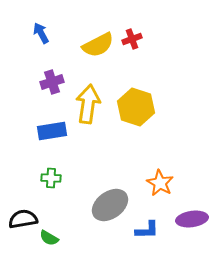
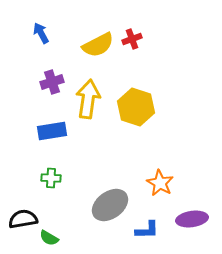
yellow arrow: moved 5 px up
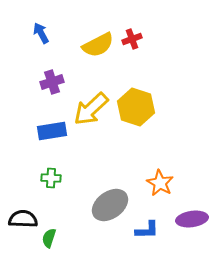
yellow arrow: moved 3 px right, 10 px down; rotated 141 degrees counterclockwise
black semicircle: rotated 12 degrees clockwise
green semicircle: rotated 78 degrees clockwise
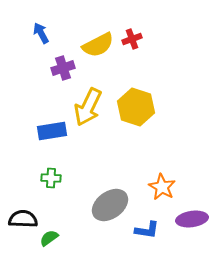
purple cross: moved 11 px right, 14 px up
yellow arrow: moved 3 px left, 2 px up; rotated 21 degrees counterclockwise
orange star: moved 2 px right, 4 px down
blue L-shape: rotated 10 degrees clockwise
green semicircle: rotated 36 degrees clockwise
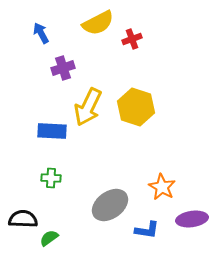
yellow semicircle: moved 22 px up
blue rectangle: rotated 12 degrees clockwise
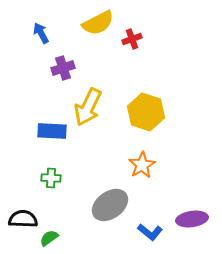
yellow hexagon: moved 10 px right, 5 px down
orange star: moved 20 px left, 22 px up; rotated 12 degrees clockwise
blue L-shape: moved 3 px right, 2 px down; rotated 30 degrees clockwise
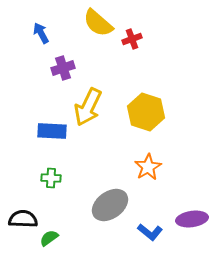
yellow semicircle: rotated 68 degrees clockwise
orange star: moved 6 px right, 2 px down
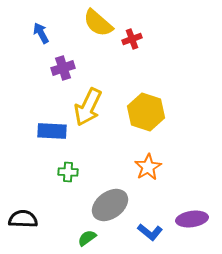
green cross: moved 17 px right, 6 px up
green semicircle: moved 38 px right
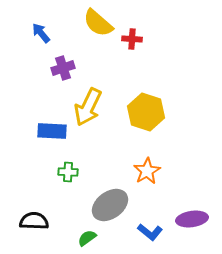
blue arrow: rotated 10 degrees counterclockwise
red cross: rotated 24 degrees clockwise
orange star: moved 1 px left, 4 px down
black semicircle: moved 11 px right, 2 px down
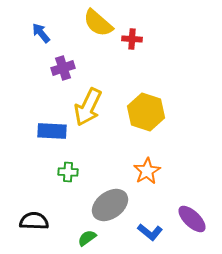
purple ellipse: rotated 52 degrees clockwise
